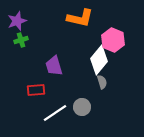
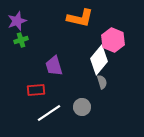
white line: moved 6 px left
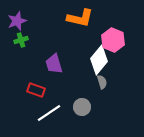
purple trapezoid: moved 2 px up
red rectangle: rotated 24 degrees clockwise
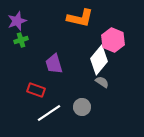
gray semicircle: rotated 40 degrees counterclockwise
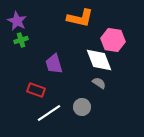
purple star: rotated 24 degrees counterclockwise
pink hexagon: rotated 15 degrees counterclockwise
white diamond: rotated 60 degrees counterclockwise
gray semicircle: moved 3 px left, 1 px down
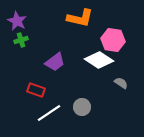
white diamond: rotated 36 degrees counterclockwise
purple trapezoid: moved 1 px right, 2 px up; rotated 110 degrees counterclockwise
gray semicircle: moved 22 px right
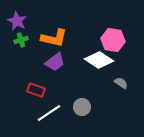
orange L-shape: moved 26 px left, 20 px down
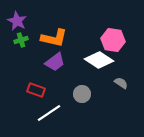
gray circle: moved 13 px up
